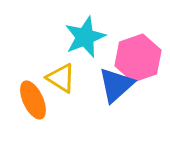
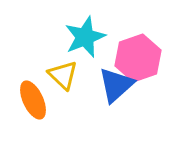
yellow triangle: moved 2 px right, 3 px up; rotated 12 degrees clockwise
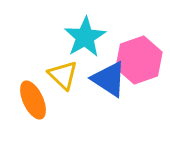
cyan star: rotated 9 degrees counterclockwise
pink hexagon: moved 1 px right, 2 px down
blue triangle: moved 7 px left, 6 px up; rotated 45 degrees counterclockwise
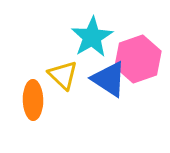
cyan star: moved 7 px right
pink hexagon: moved 1 px left, 1 px up
orange ellipse: rotated 24 degrees clockwise
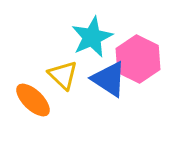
cyan star: rotated 6 degrees clockwise
pink hexagon: rotated 15 degrees counterclockwise
orange ellipse: rotated 45 degrees counterclockwise
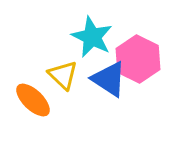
cyan star: rotated 21 degrees counterclockwise
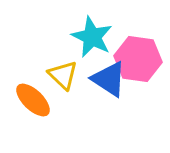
pink hexagon: rotated 18 degrees counterclockwise
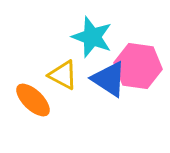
cyan star: rotated 6 degrees counterclockwise
pink hexagon: moved 7 px down
yellow triangle: rotated 16 degrees counterclockwise
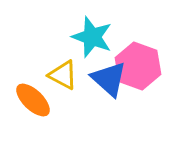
pink hexagon: rotated 12 degrees clockwise
blue triangle: rotated 9 degrees clockwise
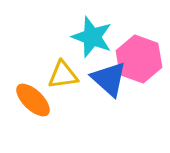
pink hexagon: moved 1 px right, 7 px up
yellow triangle: rotated 36 degrees counterclockwise
